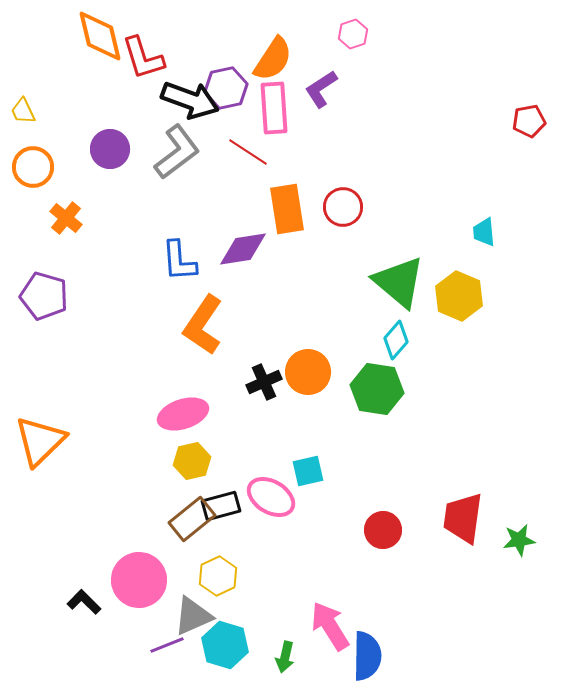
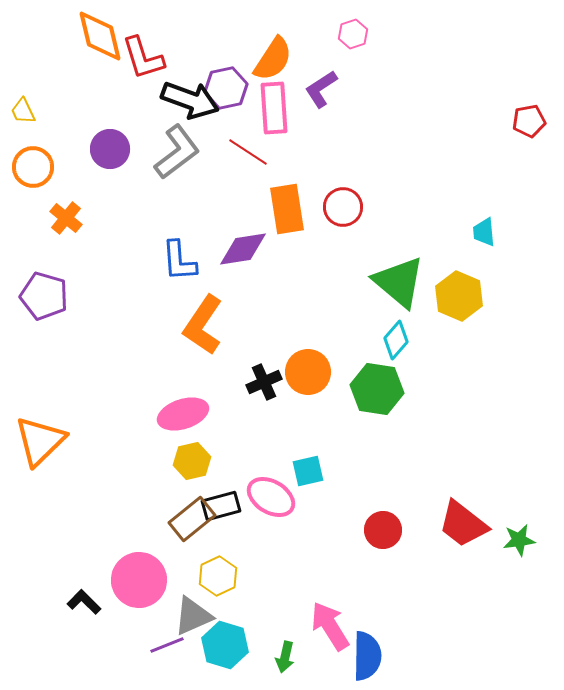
red trapezoid at (463, 518): moved 6 px down; rotated 60 degrees counterclockwise
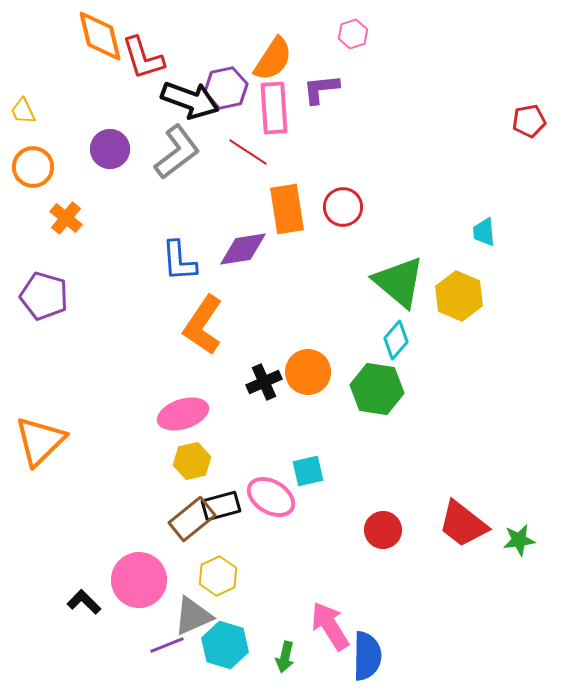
purple L-shape at (321, 89): rotated 27 degrees clockwise
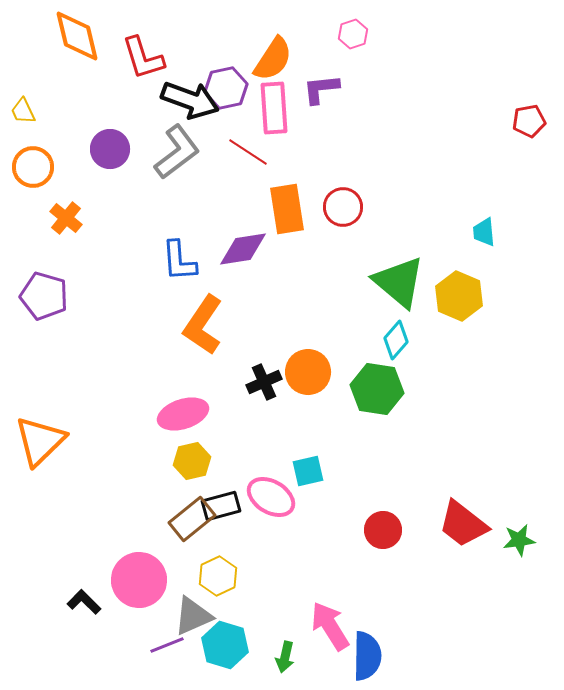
orange diamond at (100, 36): moved 23 px left
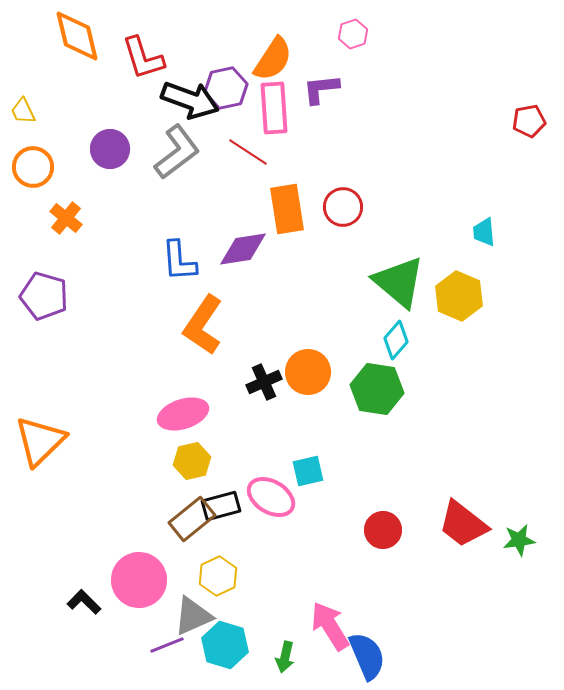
blue semicircle at (367, 656): rotated 24 degrees counterclockwise
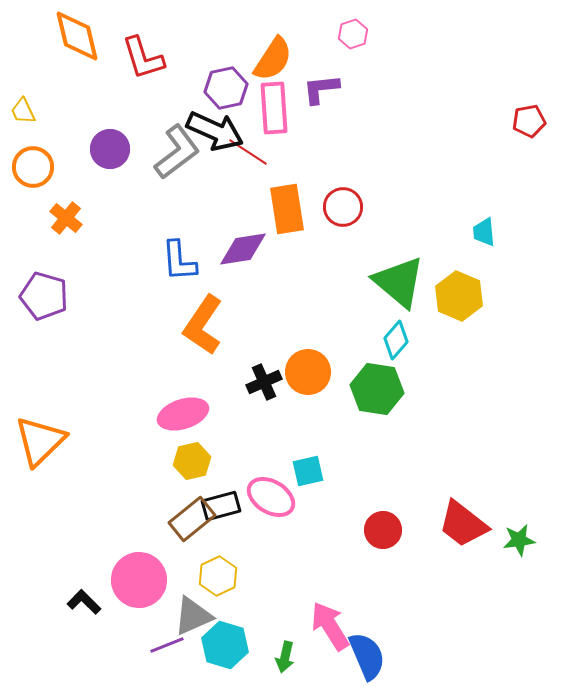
black arrow at (190, 100): moved 25 px right, 31 px down; rotated 4 degrees clockwise
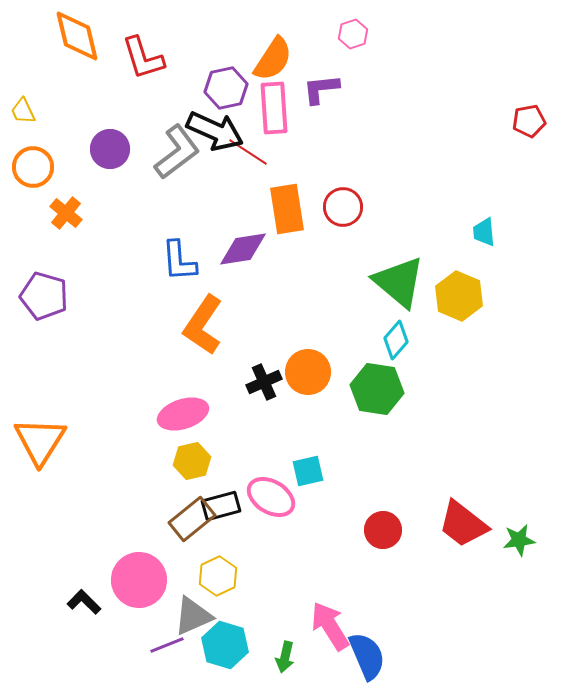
orange cross at (66, 218): moved 5 px up
orange triangle at (40, 441): rotated 14 degrees counterclockwise
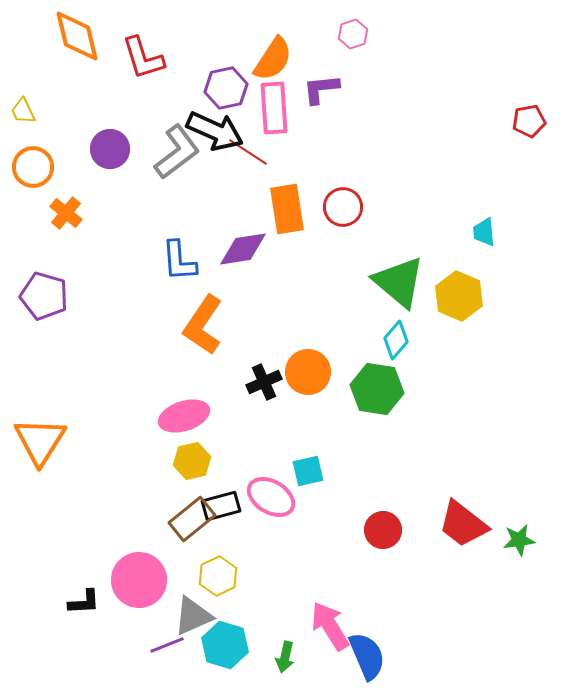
pink ellipse at (183, 414): moved 1 px right, 2 px down
black L-shape at (84, 602): rotated 132 degrees clockwise
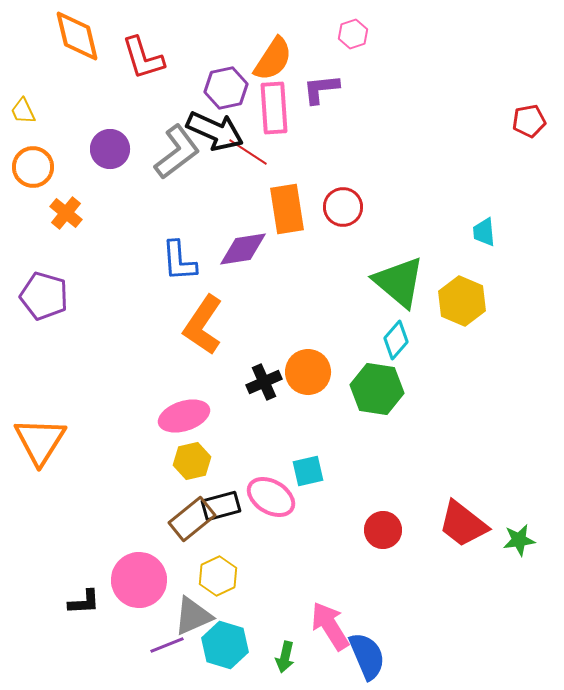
yellow hexagon at (459, 296): moved 3 px right, 5 px down
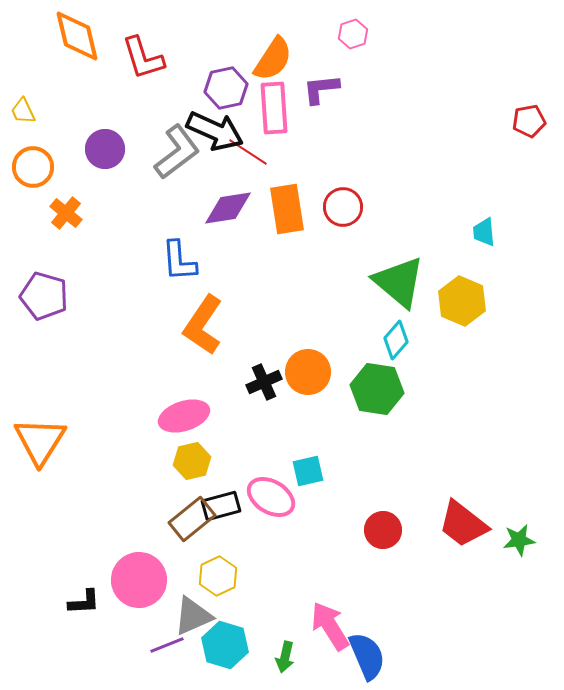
purple circle at (110, 149): moved 5 px left
purple diamond at (243, 249): moved 15 px left, 41 px up
